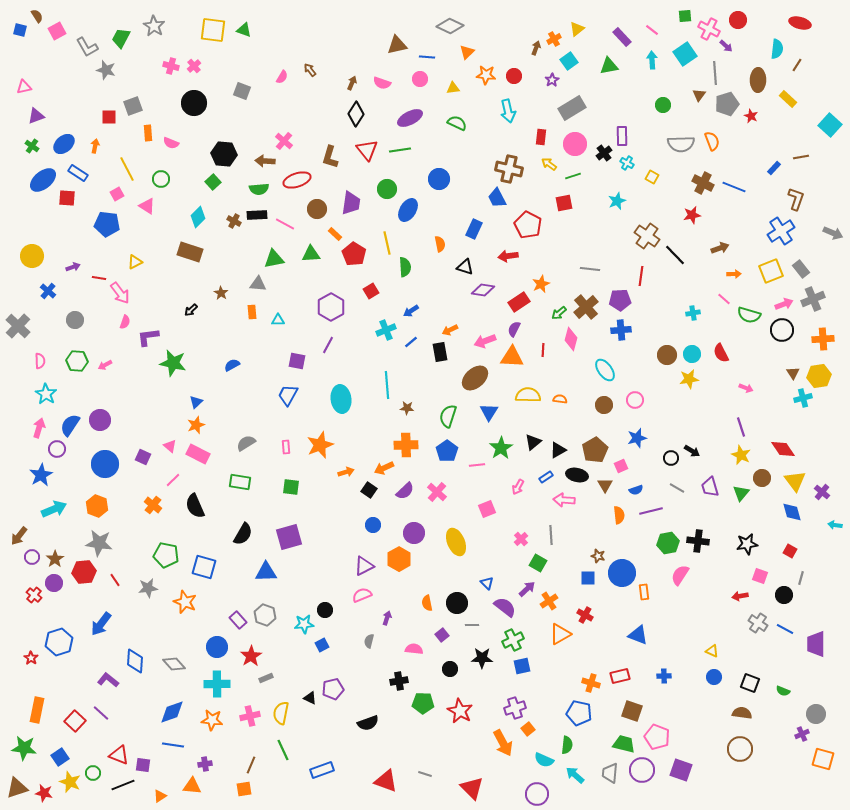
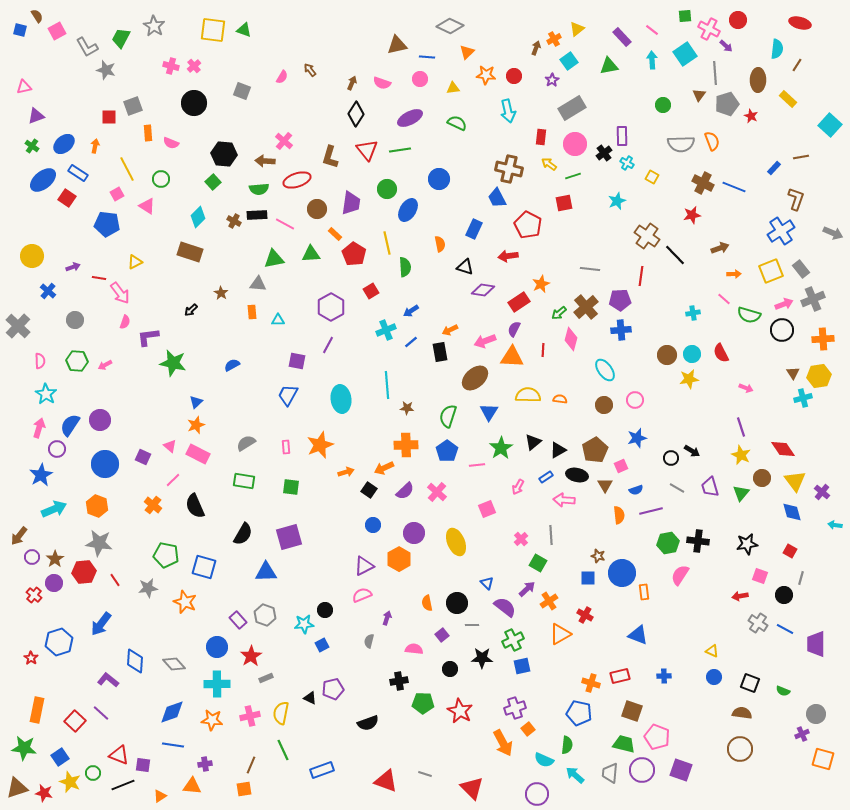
red square at (67, 198): rotated 30 degrees clockwise
green rectangle at (240, 482): moved 4 px right, 1 px up
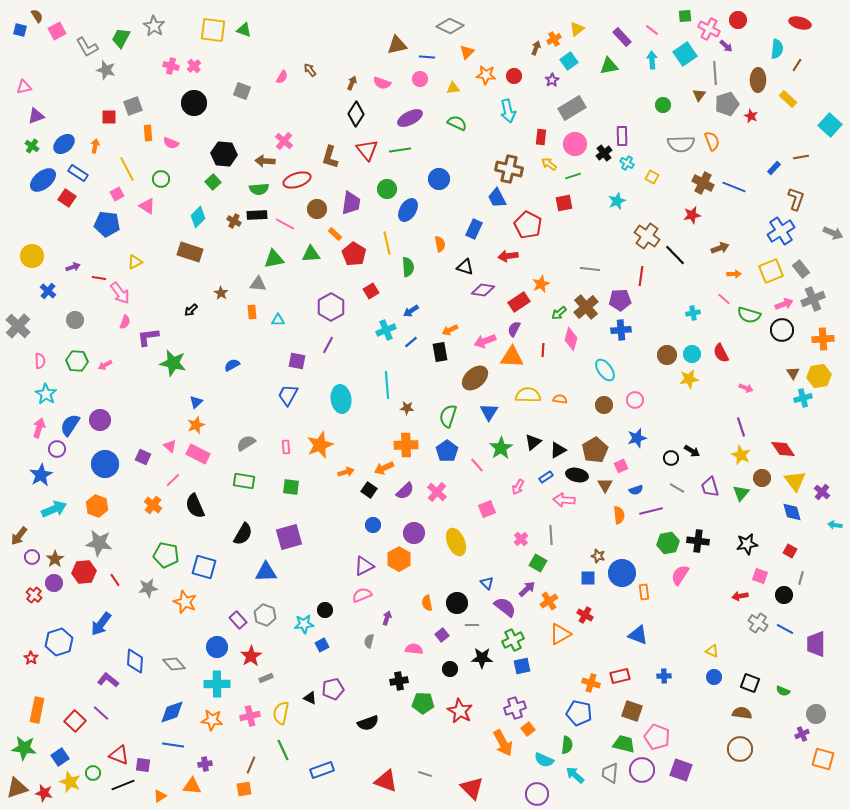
green semicircle at (405, 267): moved 3 px right
pink line at (477, 465): rotated 56 degrees clockwise
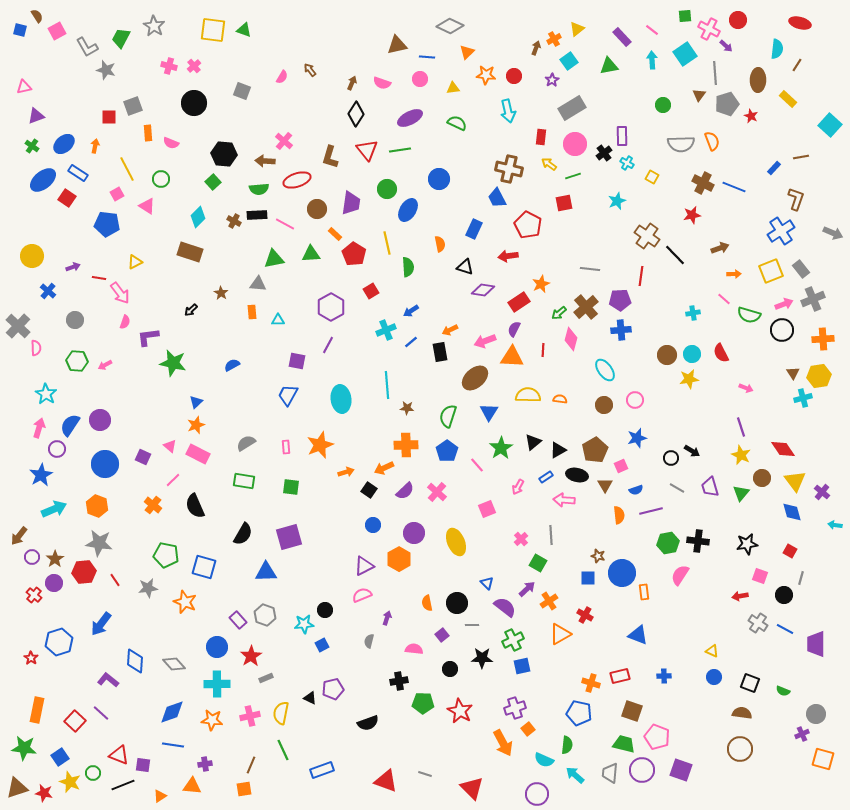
pink cross at (171, 66): moved 2 px left
pink semicircle at (40, 361): moved 4 px left, 13 px up
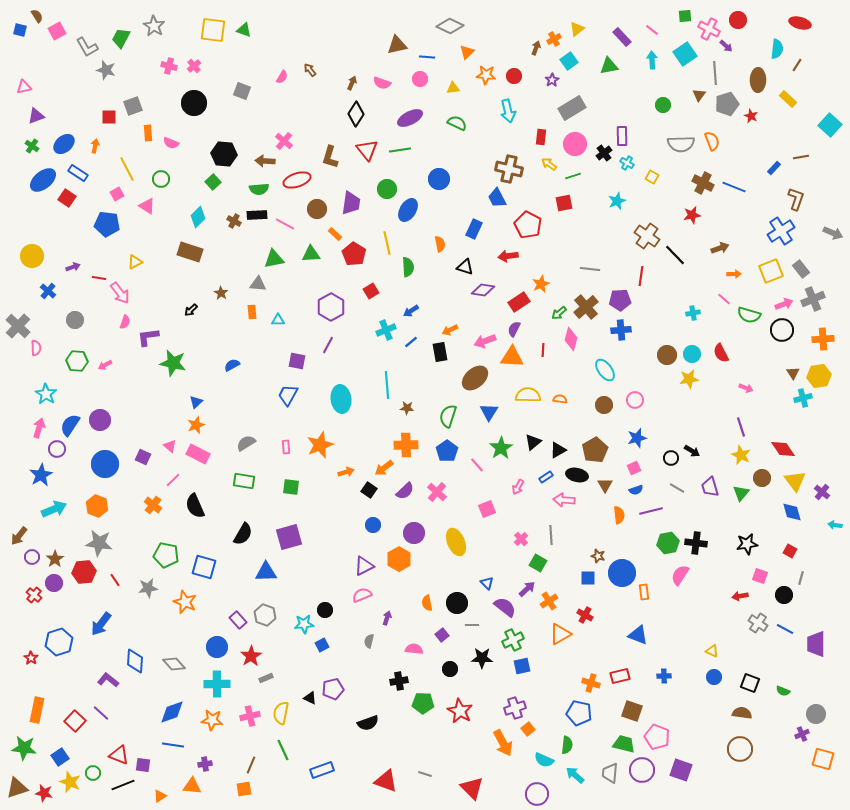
pink square at (621, 466): moved 13 px right, 2 px down
orange arrow at (384, 468): rotated 12 degrees counterclockwise
black cross at (698, 541): moved 2 px left, 2 px down
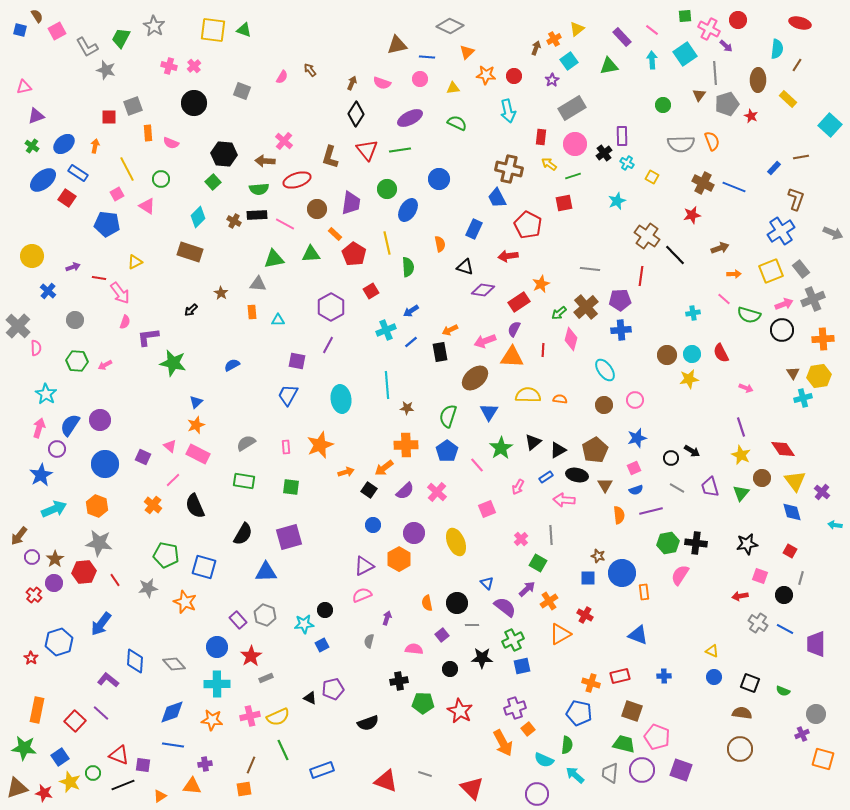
yellow semicircle at (281, 713): moved 3 px left, 4 px down; rotated 125 degrees counterclockwise
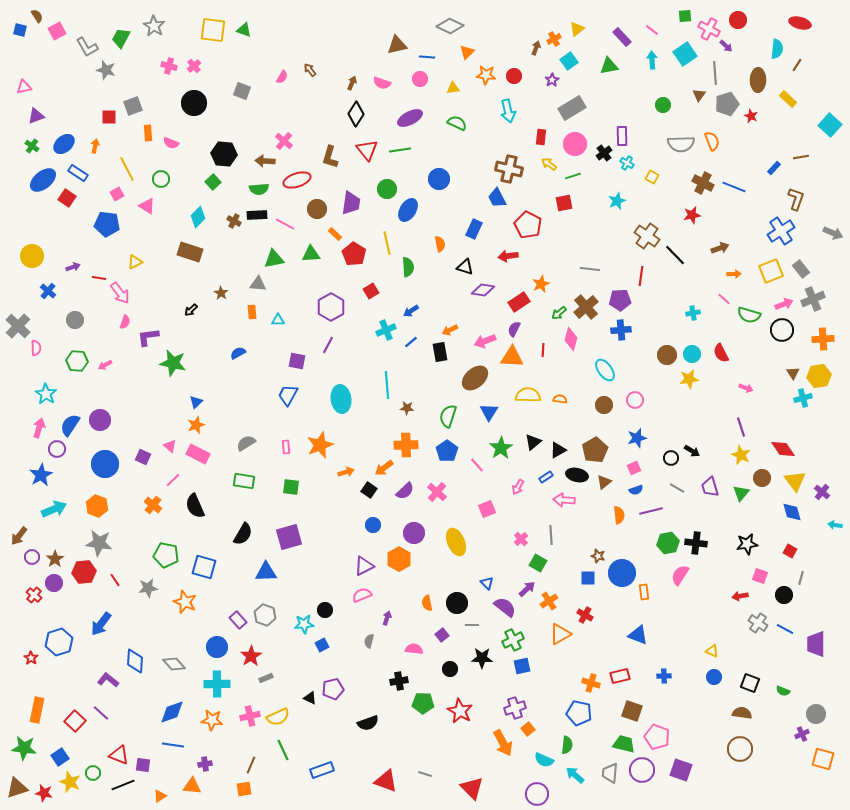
blue semicircle at (232, 365): moved 6 px right, 12 px up
brown triangle at (605, 485): moved 1 px left, 3 px up; rotated 21 degrees clockwise
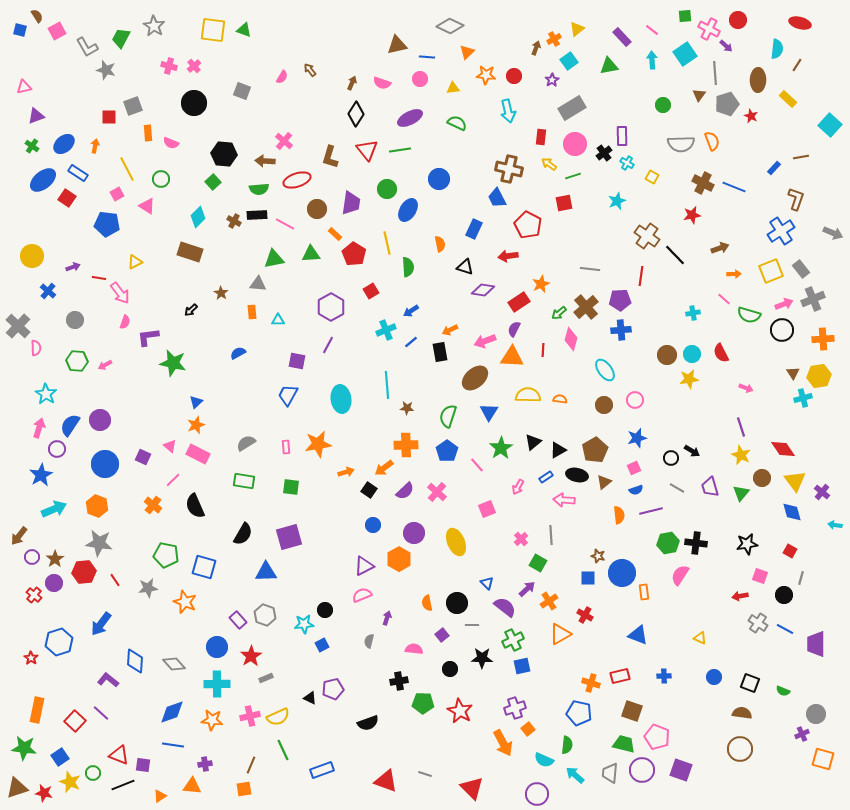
orange star at (320, 445): moved 2 px left, 1 px up; rotated 12 degrees clockwise
yellow triangle at (712, 651): moved 12 px left, 13 px up
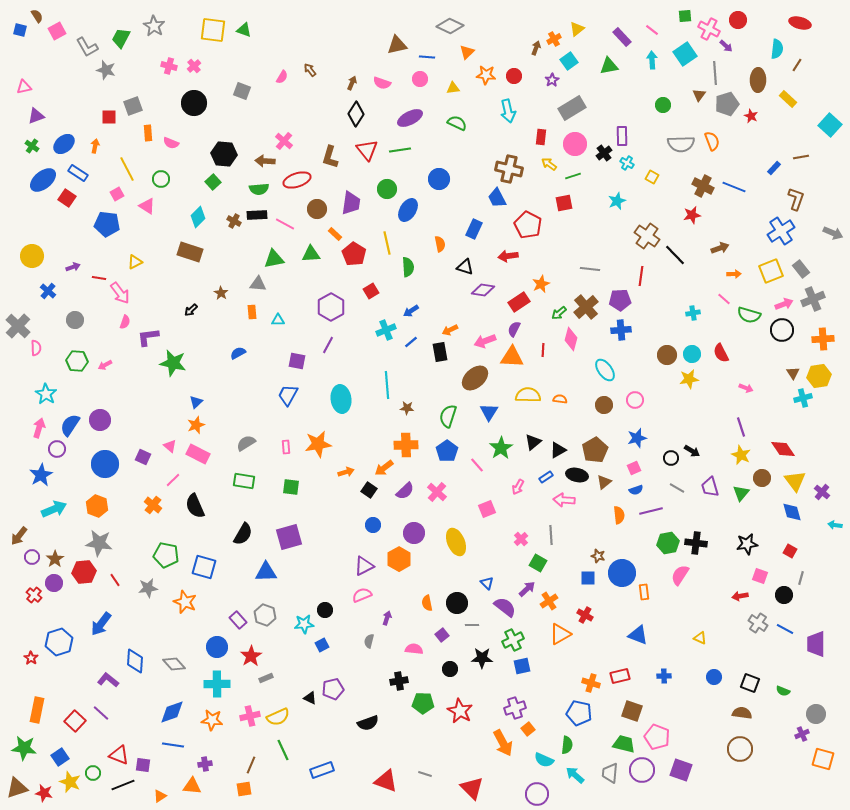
brown cross at (703, 183): moved 3 px down
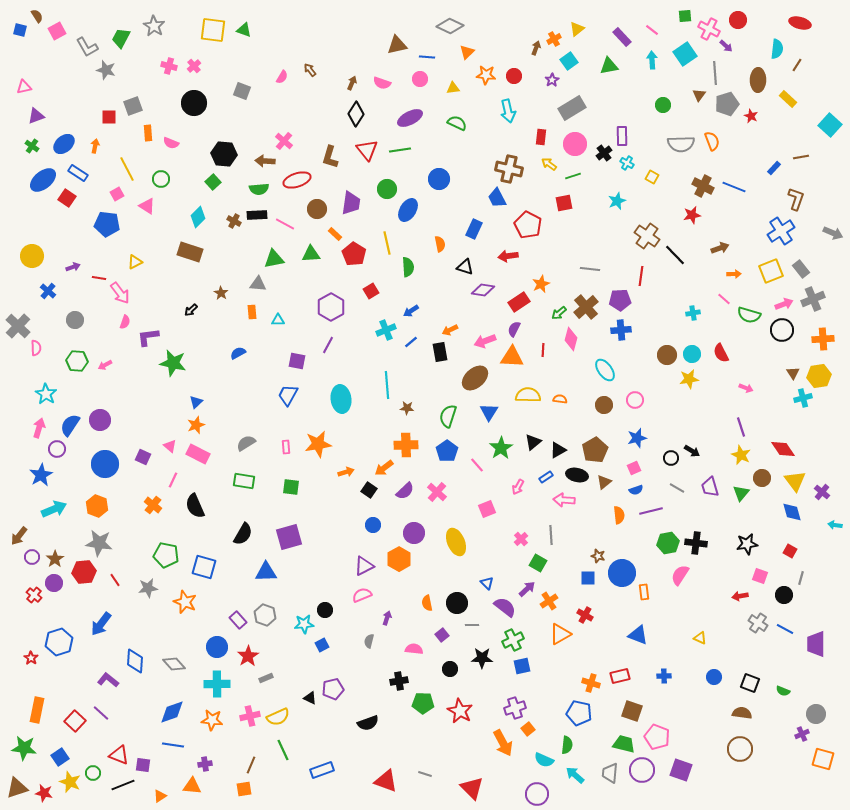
pink line at (173, 480): rotated 21 degrees counterclockwise
red star at (251, 656): moved 3 px left
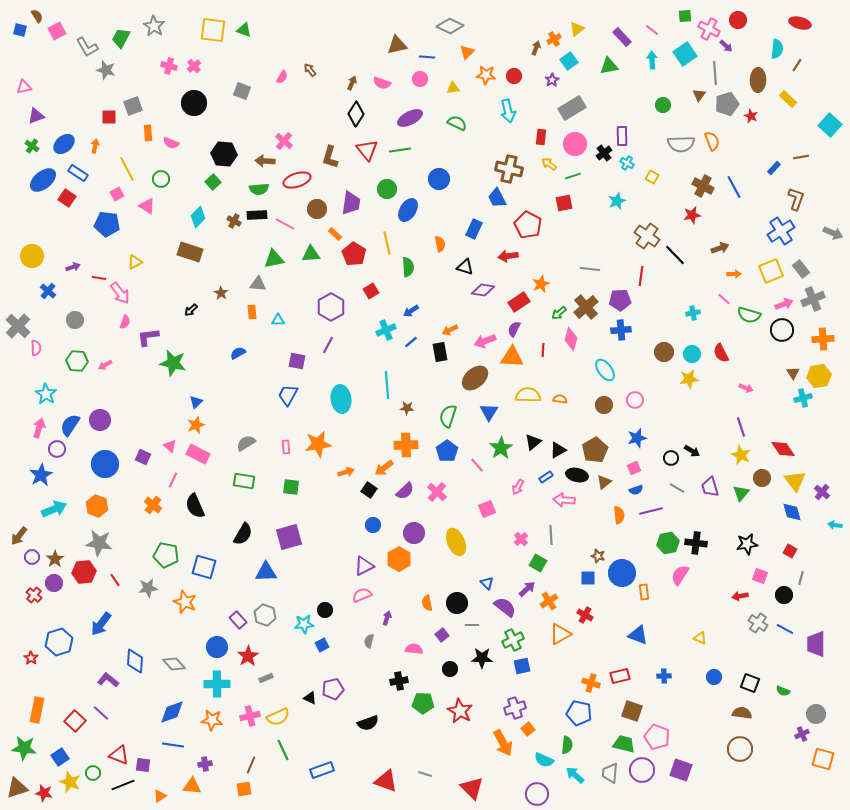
blue line at (734, 187): rotated 40 degrees clockwise
brown circle at (667, 355): moved 3 px left, 3 px up
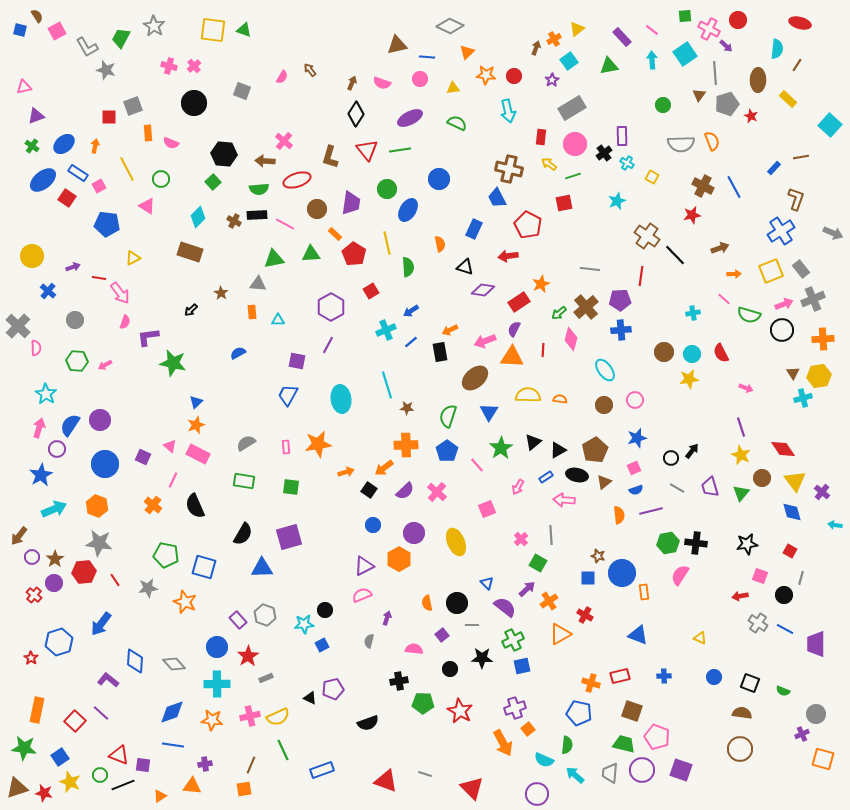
pink square at (117, 194): moved 18 px left, 8 px up
yellow triangle at (135, 262): moved 2 px left, 4 px up
cyan line at (387, 385): rotated 12 degrees counterclockwise
black arrow at (692, 451): rotated 84 degrees counterclockwise
blue triangle at (266, 572): moved 4 px left, 4 px up
green circle at (93, 773): moved 7 px right, 2 px down
